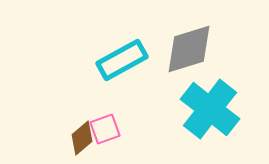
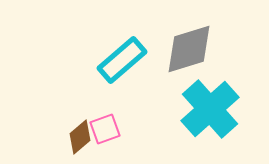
cyan rectangle: rotated 12 degrees counterclockwise
cyan cross: rotated 10 degrees clockwise
brown diamond: moved 2 px left, 1 px up
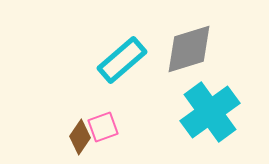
cyan cross: moved 3 px down; rotated 6 degrees clockwise
pink square: moved 2 px left, 2 px up
brown diamond: rotated 16 degrees counterclockwise
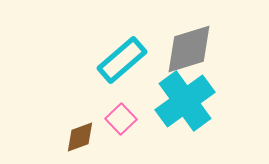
cyan cross: moved 25 px left, 11 px up
pink square: moved 18 px right, 8 px up; rotated 24 degrees counterclockwise
brown diamond: rotated 36 degrees clockwise
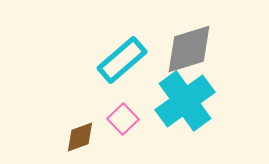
pink square: moved 2 px right
